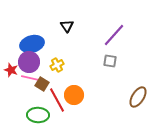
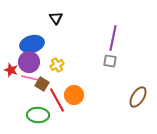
black triangle: moved 11 px left, 8 px up
purple line: moved 1 px left, 3 px down; rotated 30 degrees counterclockwise
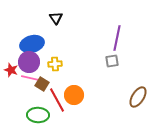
purple line: moved 4 px right
gray square: moved 2 px right; rotated 16 degrees counterclockwise
yellow cross: moved 2 px left, 1 px up; rotated 24 degrees clockwise
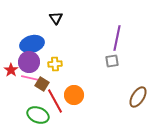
red star: rotated 16 degrees clockwise
red line: moved 2 px left, 1 px down
green ellipse: rotated 20 degrees clockwise
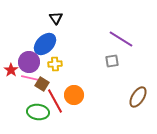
purple line: moved 4 px right, 1 px down; rotated 70 degrees counterclockwise
blue ellipse: moved 13 px right; rotated 30 degrees counterclockwise
green ellipse: moved 3 px up; rotated 15 degrees counterclockwise
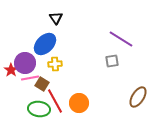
purple circle: moved 4 px left, 1 px down
pink line: rotated 24 degrees counterclockwise
orange circle: moved 5 px right, 8 px down
green ellipse: moved 1 px right, 3 px up
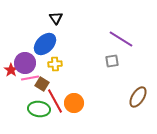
orange circle: moved 5 px left
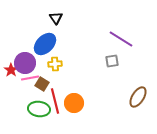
red line: rotated 15 degrees clockwise
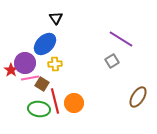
gray square: rotated 24 degrees counterclockwise
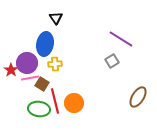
blue ellipse: rotated 35 degrees counterclockwise
purple circle: moved 2 px right
